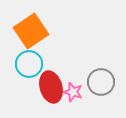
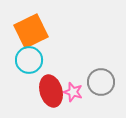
orange square: rotated 8 degrees clockwise
cyan circle: moved 4 px up
red ellipse: moved 4 px down
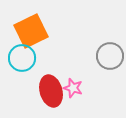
cyan circle: moved 7 px left, 2 px up
gray circle: moved 9 px right, 26 px up
pink star: moved 4 px up
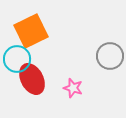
cyan circle: moved 5 px left, 1 px down
red ellipse: moved 19 px left, 12 px up; rotated 12 degrees counterclockwise
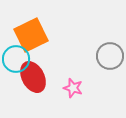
orange square: moved 4 px down
cyan circle: moved 1 px left
red ellipse: moved 1 px right, 2 px up
